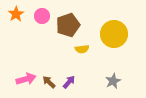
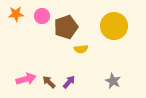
orange star: rotated 28 degrees clockwise
brown pentagon: moved 2 px left, 2 px down
yellow circle: moved 8 px up
yellow semicircle: moved 1 px left
gray star: rotated 21 degrees counterclockwise
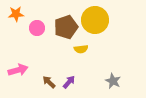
pink circle: moved 5 px left, 12 px down
yellow circle: moved 19 px left, 6 px up
pink arrow: moved 8 px left, 9 px up
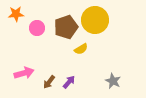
yellow semicircle: rotated 24 degrees counterclockwise
pink arrow: moved 6 px right, 3 px down
brown arrow: rotated 96 degrees counterclockwise
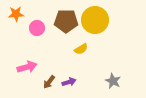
brown pentagon: moved 6 px up; rotated 20 degrees clockwise
pink arrow: moved 3 px right, 6 px up
purple arrow: rotated 32 degrees clockwise
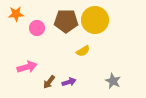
yellow semicircle: moved 2 px right, 2 px down
